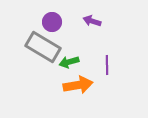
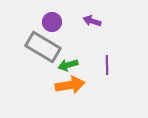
green arrow: moved 1 px left, 3 px down
orange arrow: moved 8 px left
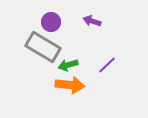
purple circle: moved 1 px left
purple line: rotated 48 degrees clockwise
orange arrow: rotated 16 degrees clockwise
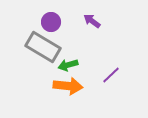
purple arrow: rotated 18 degrees clockwise
purple line: moved 4 px right, 10 px down
orange arrow: moved 2 px left, 1 px down
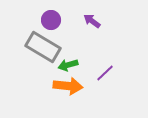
purple circle: moved 2 px up
purple line: moved 6 px left, 2 px up
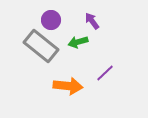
purple arrow: rotated 18 degrees clockwise
gray rectangle: moved 2 px left, 1 px up; rotated 8 degrees clockwise
green arrow: moved 10 px right, 23 px up
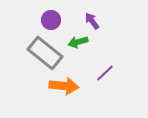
gray rectangle: moved 4 px right, 7 px down
orange arrow: moved 4 px left
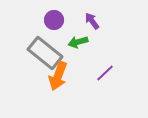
purple circle: moved 3 px right
orange arrow: moved 6 px left, 10 px up; rotated 104 degrees clockwise
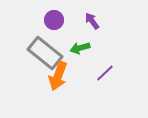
green arrow: moved 2 px right, 6 px down
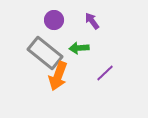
green arrow: moved 1 px left; rotated 12 degrees clockwise
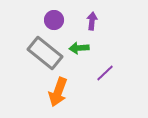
purple arrow: rotated 42 degrees clockwise
orange arrow: moved 16 px down
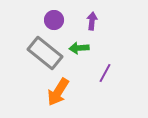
purple line: rotated 18 degrees counterclockwise
orange arrow: rotated 12 degrees clockwise
